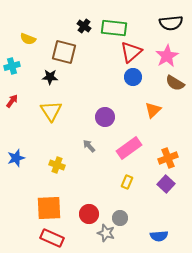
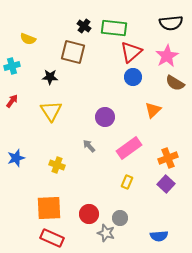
brown square: moved 9 px right
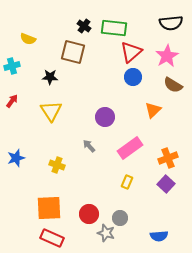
brown semicircle: moved 2 px left, 2 px down
pink rectangle: moved 1 px right
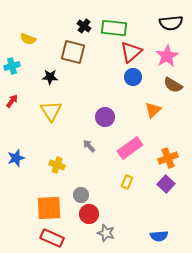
gray circle: moved 39 px left, 23 px up
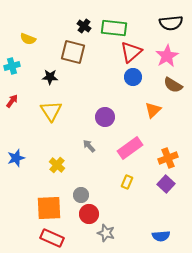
yellow cross: rotated 21 degrees clockwise
blue semicircle: moved 2 px right
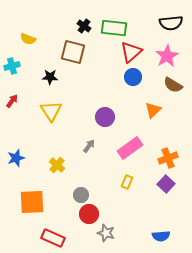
gray arrow: rotated 80 degrees clockwise
orange square: moved 17 px left, 6 px up
red rectangle: moved 1 px right
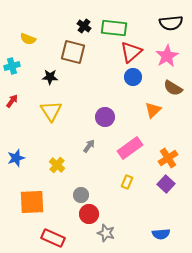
brown semicircle: moved 3 px down
orange cross: rotated 12 degrees counterclockwise
blue semicircle: moved 2 px up
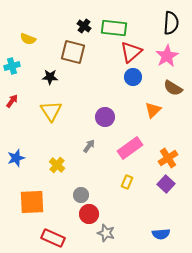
black semicircle: rotated 80 degrees counterclockwise
